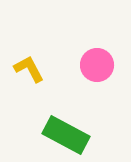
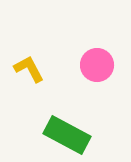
green rectangle: moved 1 px right
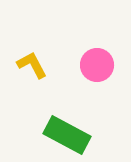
yellow L-shape: moved 3 px right, 4 px up
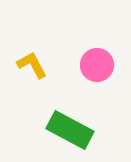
green rectangle: moved 3 px right, 5 px up
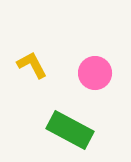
pink circle: moved 2 px left, 8 px down
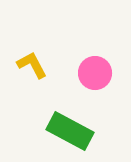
green rectangle: moved 1 px down
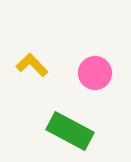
yellow L-shape: rotated 16 degrees counterclockwise
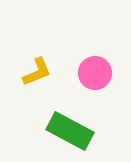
yellow L-shape: moved 5 px right, 7 px down; rotated 112 degrees clockwise
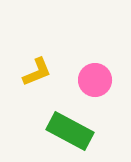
pink circle: moved 7 px down
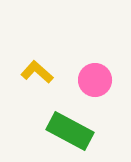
yellow L-shape: rotated 116 degrees counterclockwise
